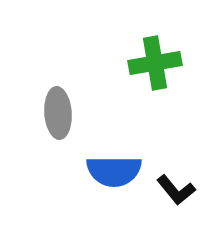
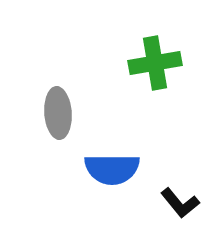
blue semicircle: moved 2 px left, 2 px up
black L-shape: moved 4 px right, 13 px down
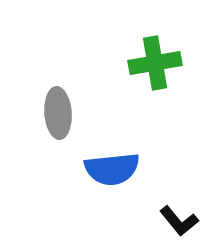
blue semicircle: rotated 6 degrees counterclockwise
black L-shape: moved 1 px left, 18 px down
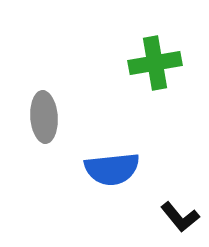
gray ellipse: moved 14 px left, 4 px down
black L-shape: moved 1 px right, 4 px up
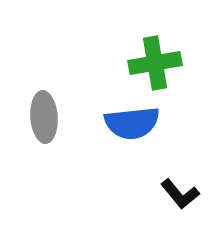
blue semicircle: moved 20 px right, 46 px up
black L-shape: moved 23 px up
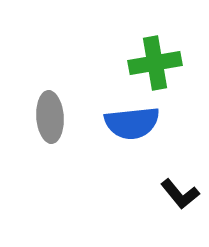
gray ellipse: moved 6 px right
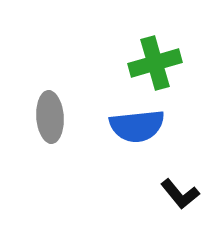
green cross: rotated 6 degrees counterclockwise
blue semicircle: moved 5 px right, 3 px down
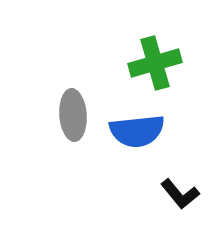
gray ellipse: moved 23 px right, 2 px up
blue semicircle: moved 5 px down
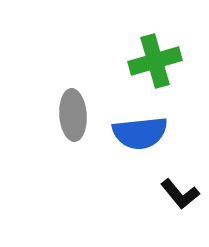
green cross: moved 2 px up
blue semicircle: moved 3 px right, 2 px down
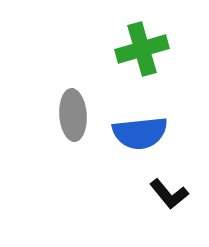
green cross: moved 13 px left, 12 px up
black L-shape: moved 11 px left
